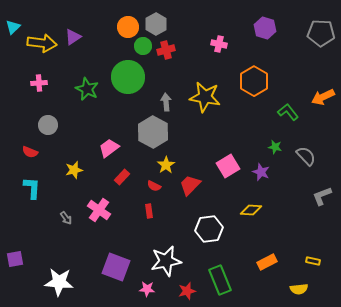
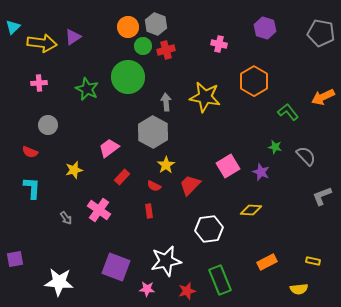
gray hexagon at (156, 24): rotated 10 degrees counterclockwise
gray pentagon at (321, 33): rotated 8 degrees clockwise
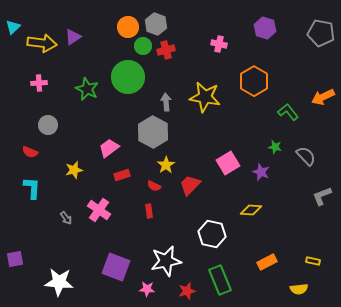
pink square at (228, 166): moved 3 px up
red rectangle at (122, 177): moved 2 px up; rotated 28 degrees clockwise
white hexagon at (209, 229): moved 3 px right, 5 px down; rotated 20 degrees clockwise
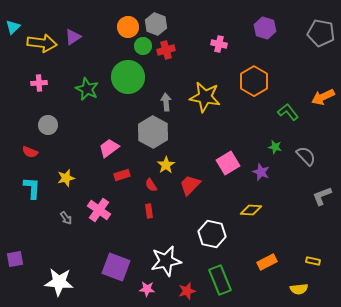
yellow star at (74, 170): moved 8 px left, 8 px down
red semicircle at (154, 186): moved 3 px left, 1 px up; rotated 32 degrees clockwise
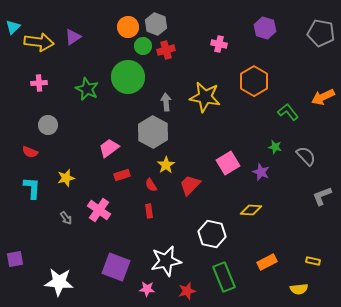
yellow arrow at (42, 43): moved 3 px left, 1 px up
green rectangle at (220, 280): moved 4 px right, 3 px up
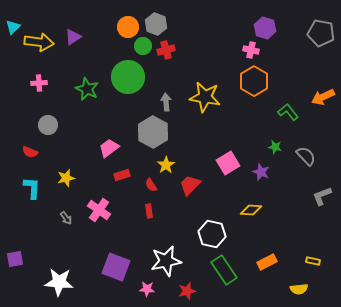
pink cross at (219, 44): moved 32 px right, 6 px down
green rectangle at (224, 277): moved 7 px up; rotated 12 degrees counterclockwise
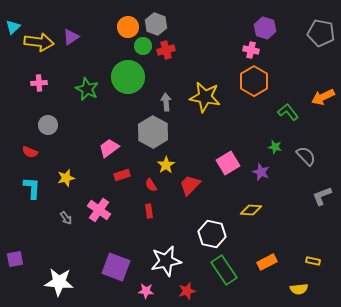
purple triangle at (73, 37): moved 2 px left
pink star at (147, 289): moved 1 px left, 2 px down
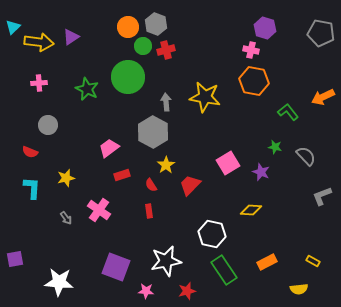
orange hexagon at (254, 81): rotated 20 degrees counterclockwise
yellow rectangle at (313, 261): rotated 16 degrees clockwise
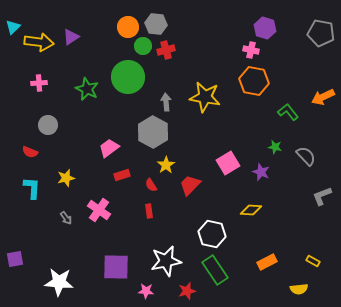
gray hexagon at (156, 24): rotated 15 degrees counterclockwise
purple square at (116, 267): rotated 20 degrees counterclockwise
green rectangle at (224, 270): moved 9 px left
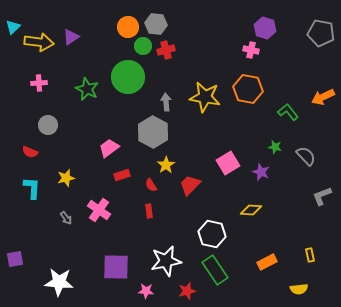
orange hexagon at (254, 81): moved 6 px left, 8 px down
yellow rectangle at (313, 261): moved 3 px left, 6 px up; rotated 48 degrees clockwise
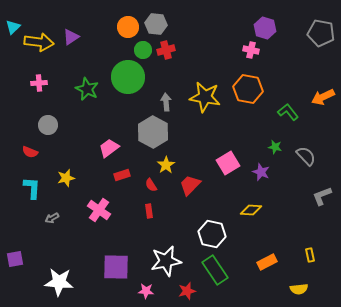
green circle at (143, 46): moved 4 px down
gray arrow at (66, 218): moved 14 px left; rotated 96 degrees clockwise
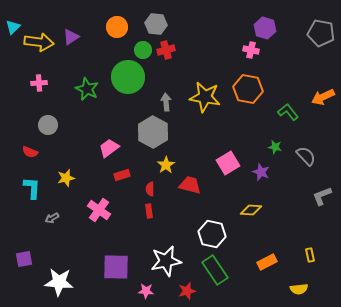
orange circle at (128, 27): moved 11 px left
red semicircle at (151, 185): moved 1 px left, 4 px down; rotated 32 degrees clockwise
red trapezoid at (190, 185): rotated 60 degrees clockwise
purple square at (15, 259): moved 9 px right
